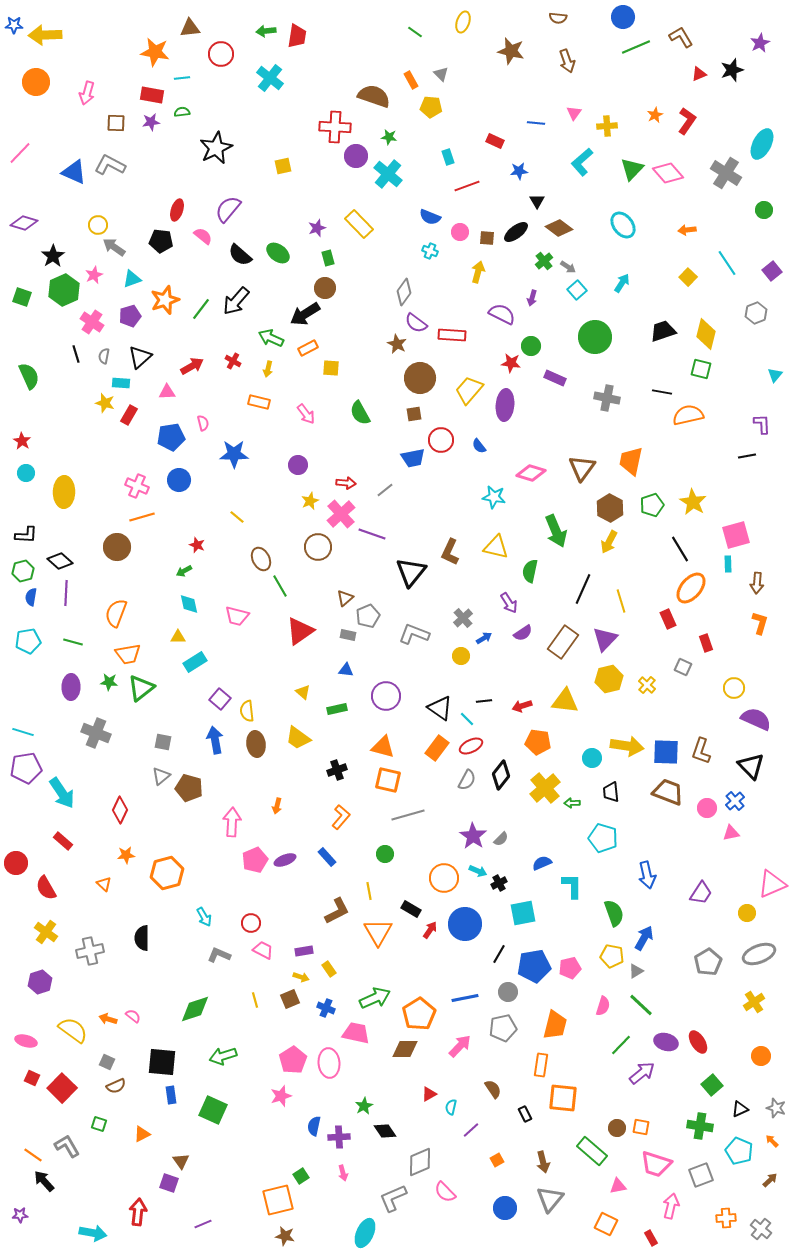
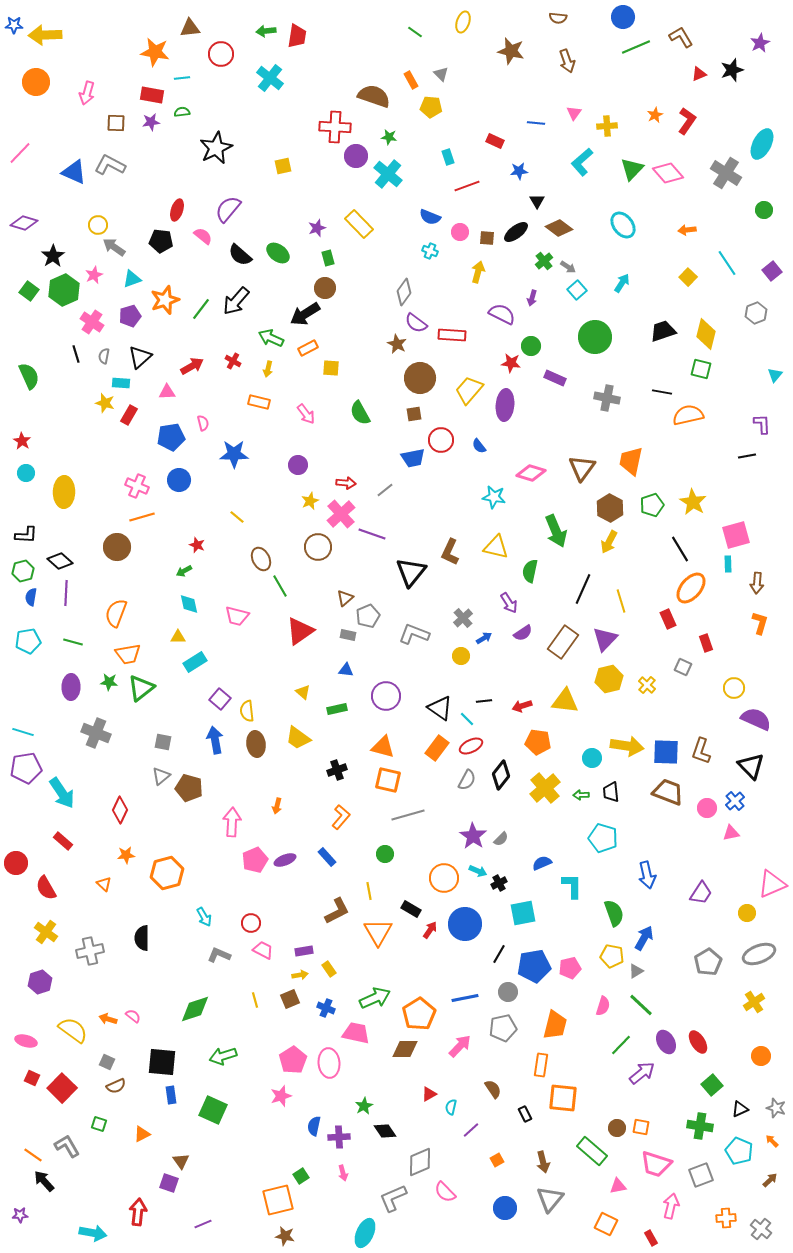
green square at (22, 297): moved 7 px right, 6 px up; rotated 18 degrees clockwise
green arrow at (572, 803): moved 9 px right, 8 px up
yellow arrow at (301, 977): moved 1 px left, 2 px up; rotated 28 degrees counterclockwise
purple ellipse at (666, 1042): rotated 45 degrees clockwise
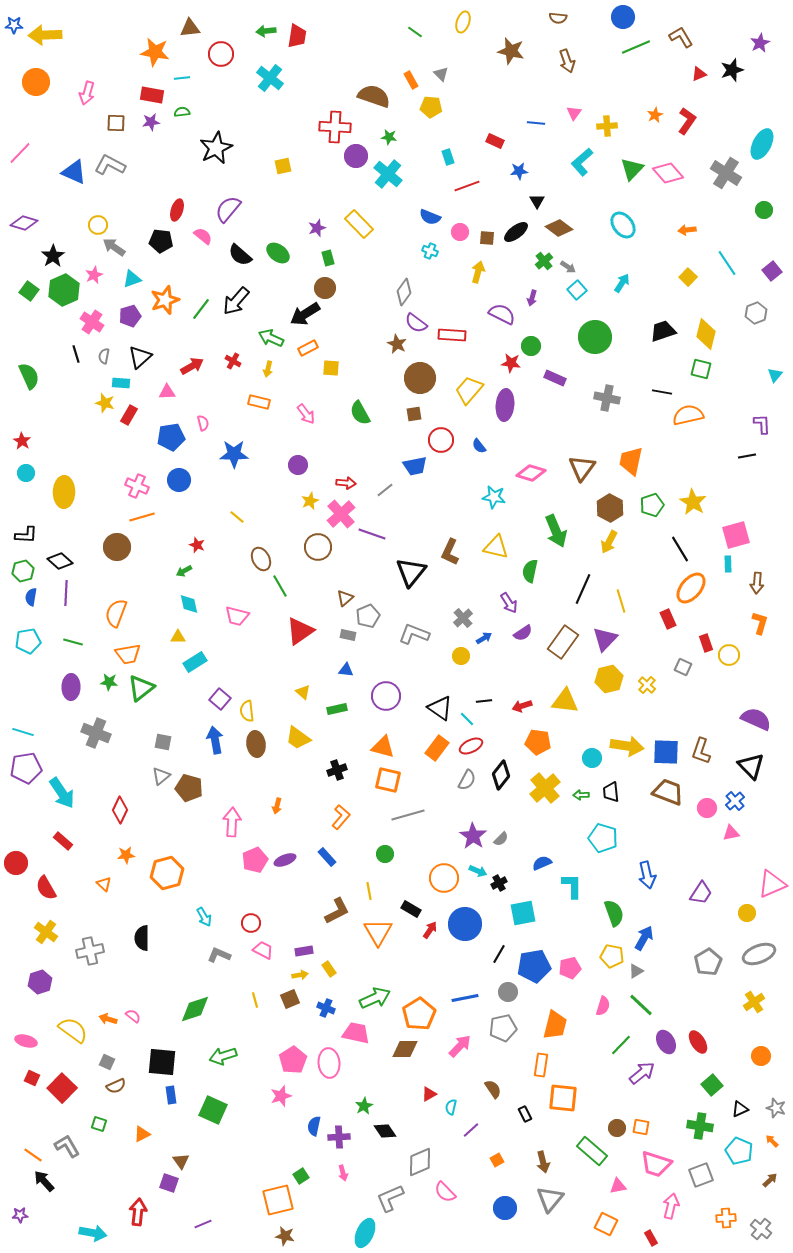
blue trapezoid at (413, 458): moved 2 px right, 8 px down
yellow circle at (734, 688): moved 5 px left, 33 px up
gray L-shape at (393, 1198): moved 3 px left
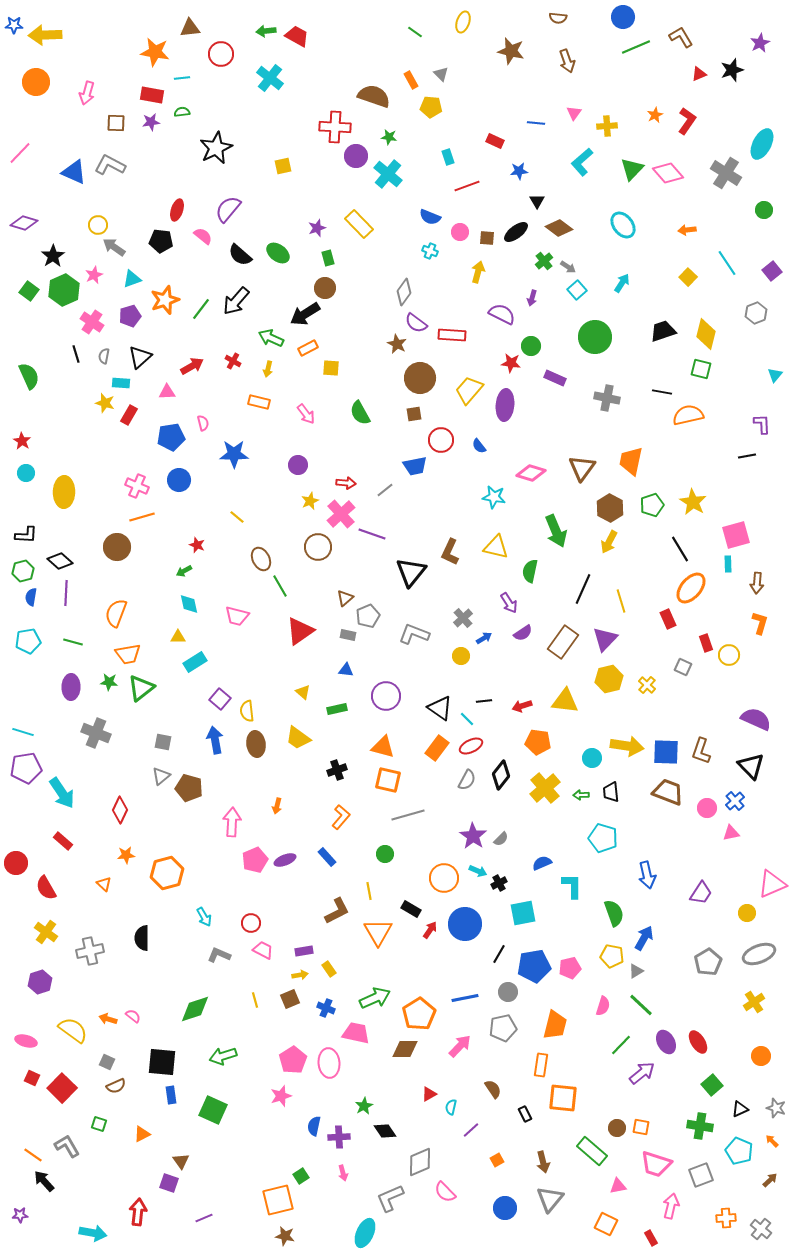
red trapezoid at (297, 36): rotated 70 degrees counterclockwise
purple line at (203, 1224): moved 1 px right, 6 px up
